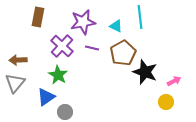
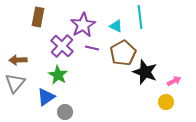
purple star: moved 3 px down; rotated 20 degrees counterclockwise
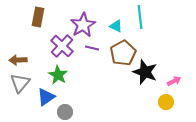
gray triangle: moved 5 px right
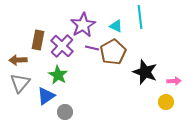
brown rectangle: moved 23 px down
brown pentagon: moved 10 px left, 1 px up
pink arrow: rotated 24 degrees clockwise
blue triangle: moved 1 px up
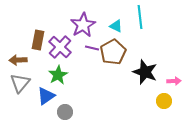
purple cross: moved 2 px left, 1 px down
green star: rotated 12 degrees clockwise
yellow circle: moved 2 px left, 1 px up
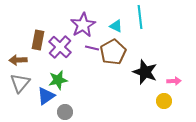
green star: moved 5 px down; rotated 18 degrees clockwise
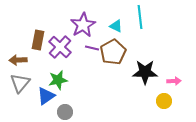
black star: rotated 20 degrees counterclockwise
